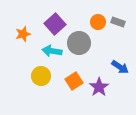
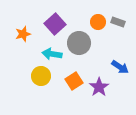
cyan arrow: moved 3 px down
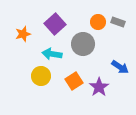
gray circle: moved 4 px right, 1 px down
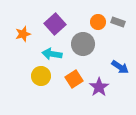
orange square: moved 2 px up
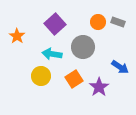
orange star: moved 6 px left, 2 px down; rotated 21 degrees counterclockwise
gray circle: moved 3 px down
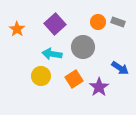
orange star: moved 7 px up
blue arrow: moved 1 px down
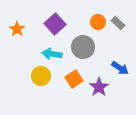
gray rectangle: moved 1 px down; rotated 24 degrees clockwise
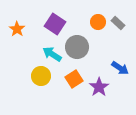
purple square: rotated 15 degrees counterclockwise
gray circle: moved 6 px left
cyan arrow: rotated 24 degrees clockwise
